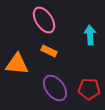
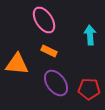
purple ellipse: moved 1 px right, 5 px up
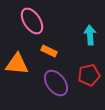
pink ellipse: moved 12 px left, 1 px down
red pentagon: moved 14 px up; rotated 15 degrees counterclockwise
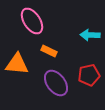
cyan arrow: rotated 84 degrees counterclockwise
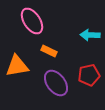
orange triangle: moved 2 px down; rotated 15 degrees counterclockwise
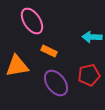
cyan arrow: moved 2 px right, 2 px down
